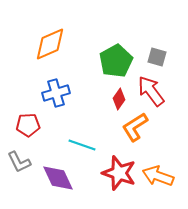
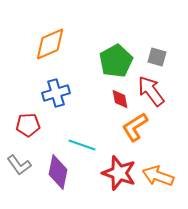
red diamond: moved 1 px right; rotated 45 degrees counterclockwise
gray L-shape: moved 3 px down; rotated 10 degrees counterclockwise
purple diamond: moved 6 px up; rotated 36 degrees clockwise
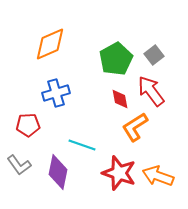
gray square: moved 3 px left, 2 px up; rotated 36 degrees clockwise
green pentagon: moved 2 px up
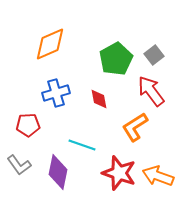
red diamond: moved 21 px left
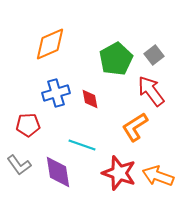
red diamond: moved 9 px left
purple diamond: rotated 20 degrees counterclockwise
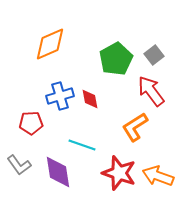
blue cross: moved 4 px right, 3 px down
red pentagon: moved 3 px right, 2 px up
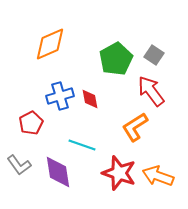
gray square: rotated 18 degrees counterclockwise
red pentagon: rotated 25 degrees counterclockwise
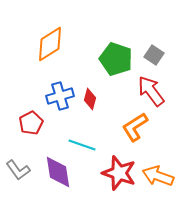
orange diamond: rotated 9 degrees counterclockwise
green pentagon: rotated 24 degrees counterclockwise
red diamond: rotated 25 degrees clockwise
gray L-shape: moved 1 px left, 5 px down
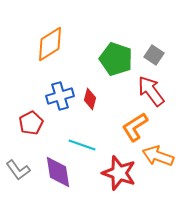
orange arrow: moved 20 px up
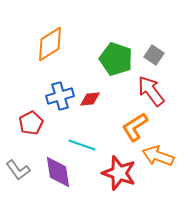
red diamond: rotated 70 degrees clockwise
